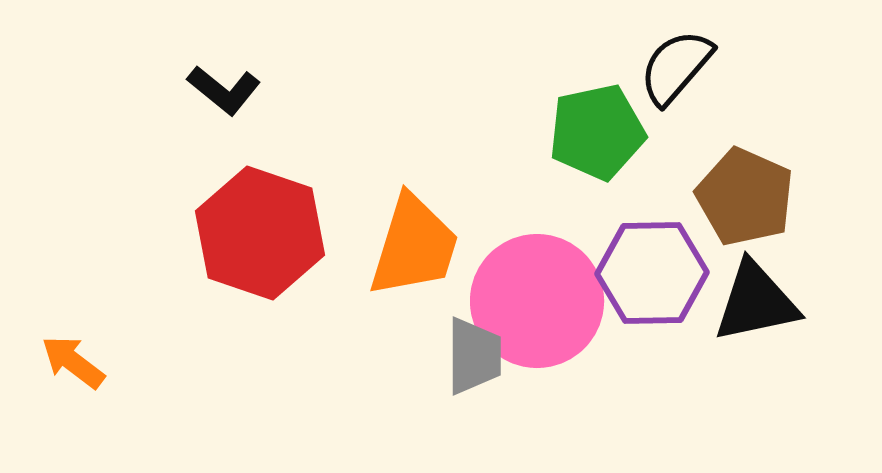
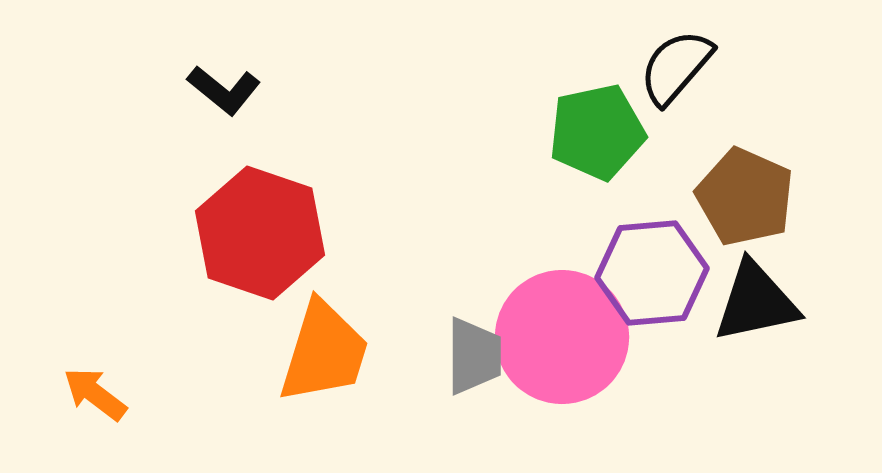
orange trapezoid: moved 90 px left, 106 px down
purple hexagon: rotated 4 degrees counterclockwise
pink circle: moved 25 px right, 36 px down
orange arrow: moved 22 px right, 32 px down
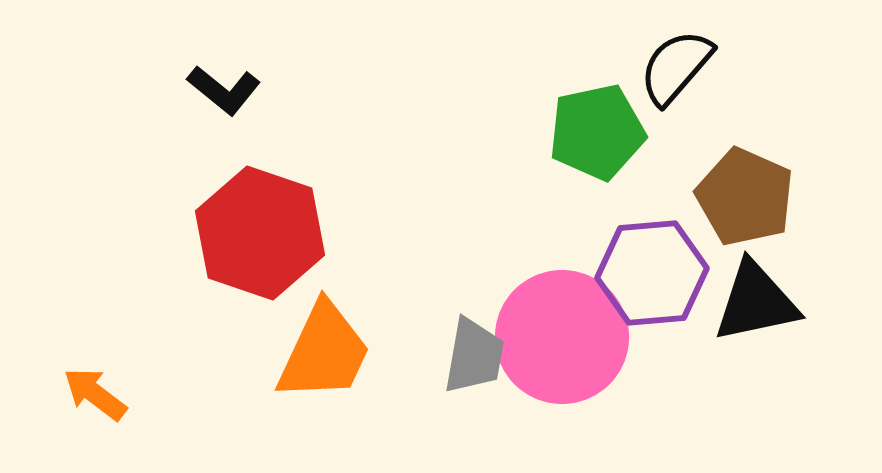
orange trapezoid: rotated 8 degrees clockwise
gray trapezoid: rotated 10 degrees clockwise
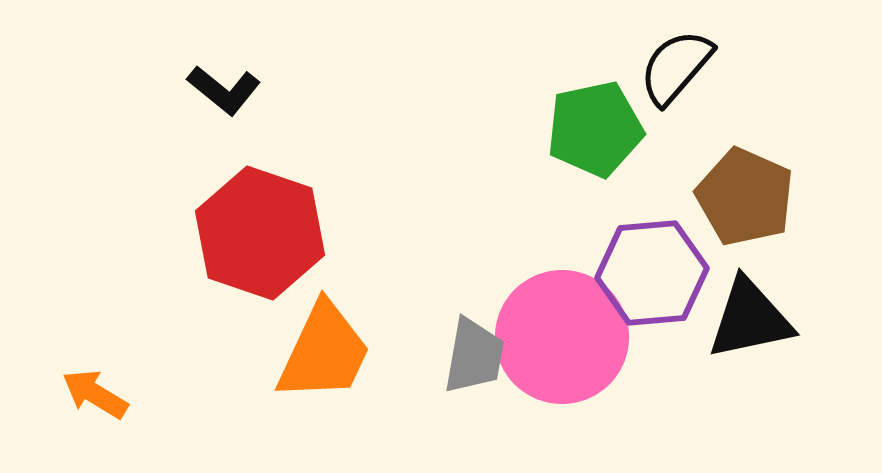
green pentagon: moved 2 px left, 3 px up
black triangle: moved 6 px left, 17 px down
orange arrow: rotated 6 degrees counterclockwise
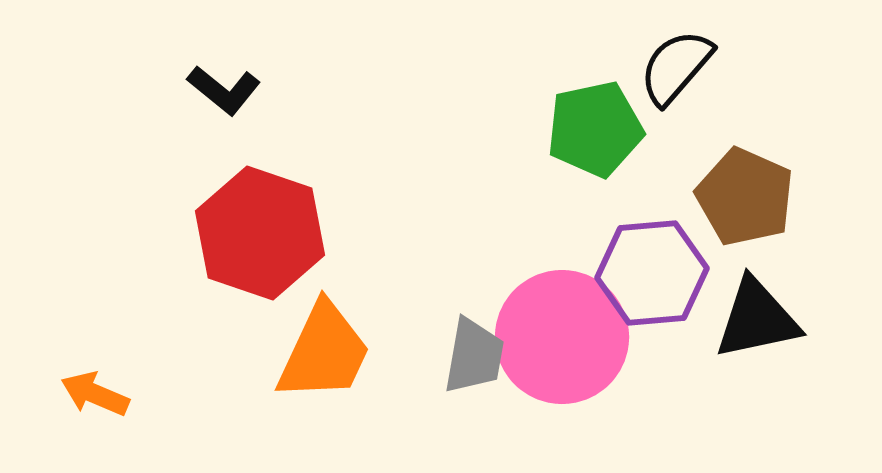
black triangle: moved 7 px right
orange arrow: rotated 8 degrees counterclockwise
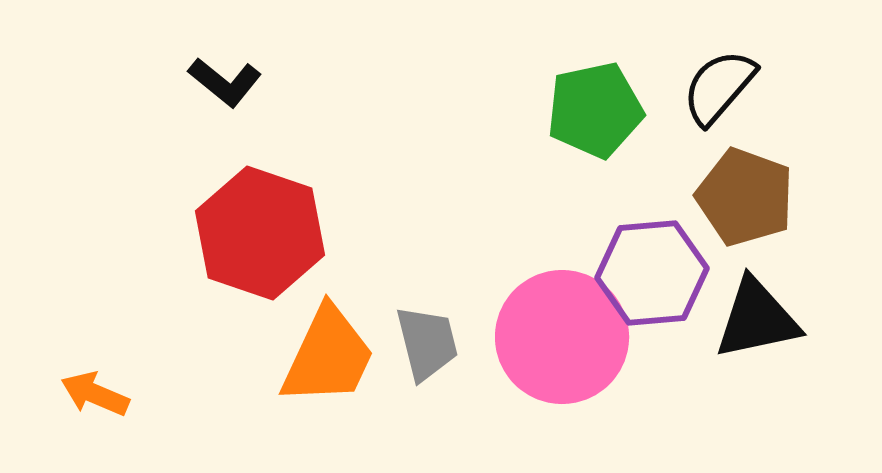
black semicircle: moved 43 px right, 20 px down
black L-shape: moved 1 px right, 8 px up
green pentagon: moved 19 px up
brown pentagon: rotated 4 degrees counterclockwise
orange trapezoid: moved 4 px right, 4 px down
gray trapezoid: moved 47 px left, 13 px up; rotated 24 degrees counterclockwise
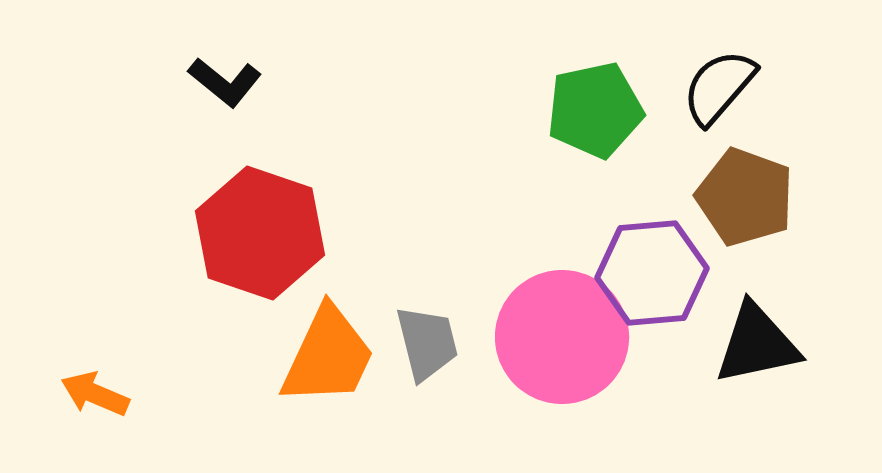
black triangle: moved 25 px down
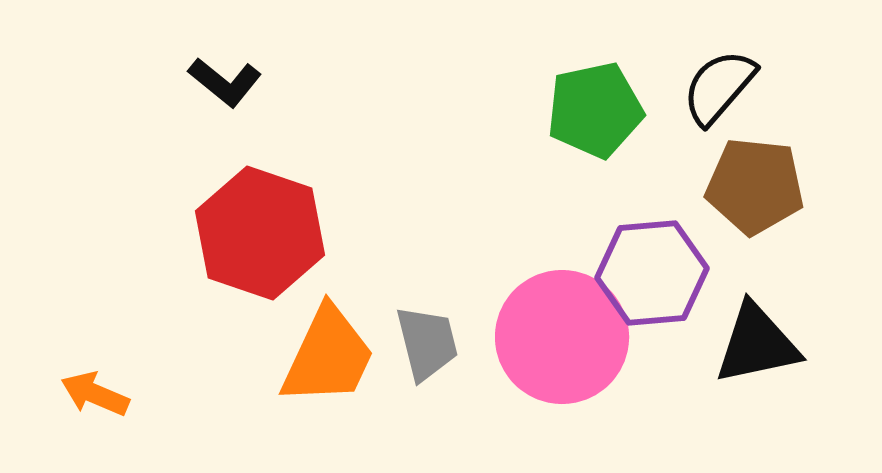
brown pentagon: moved 10 px right, 11 px up; rotated 14 degrees counterclockwise
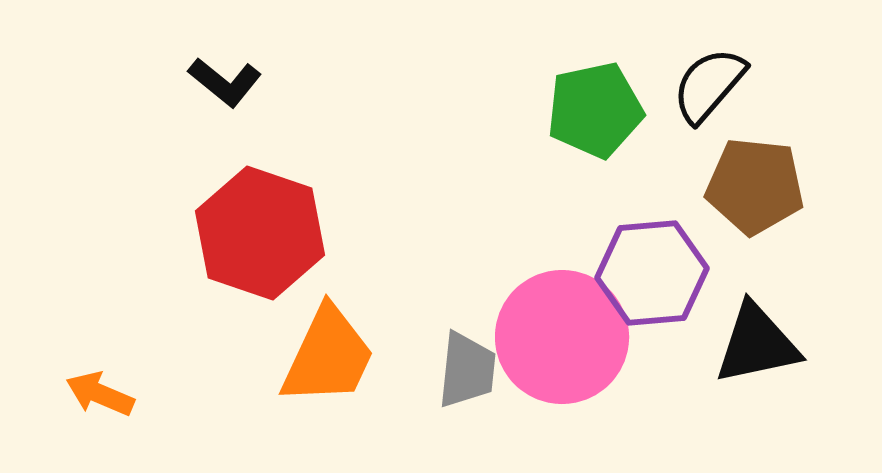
black semicircle: moved 10 px left, 2 px up
gray trapezoid: moved 40 px right, 27 px down; rotated 20 degrees clockwise
orange arrow: moved 5 px right
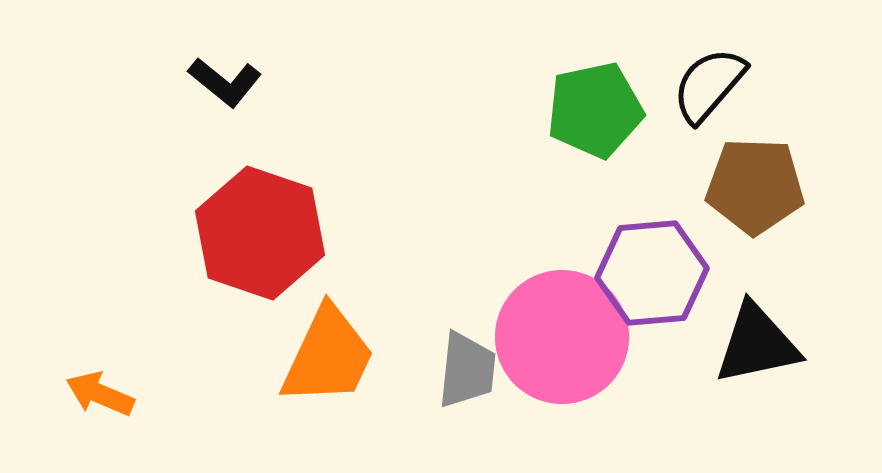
brown pentagon: rotated 4 degrees counterclockwise
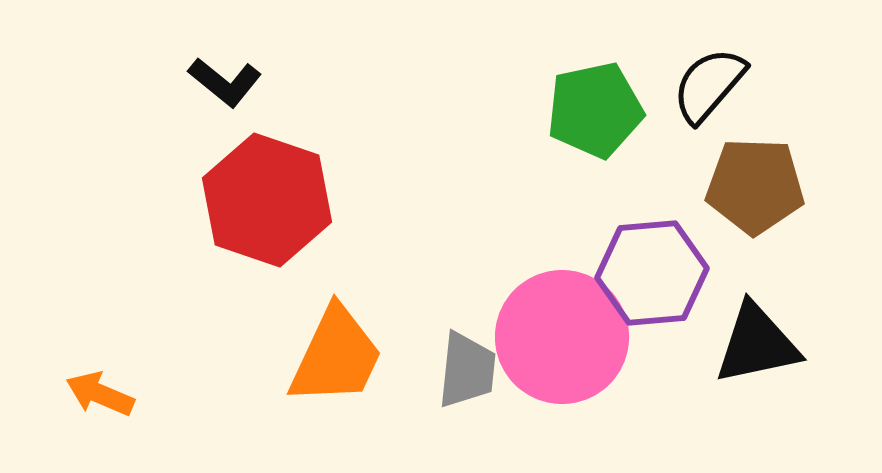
red hexagon: moved 7 px right, 33 px up
orange trapezoid: moved 8 px right
